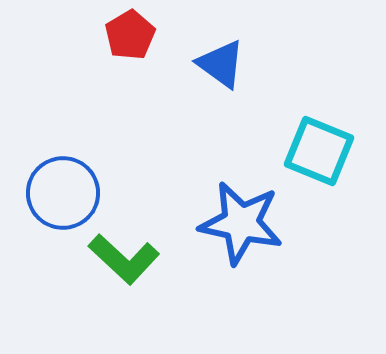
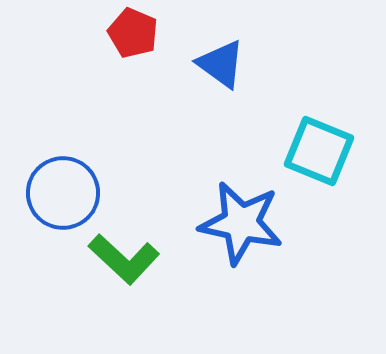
red pentagon: moved 3 px right, 2 px up; rotated 18 degrees counterclockwise
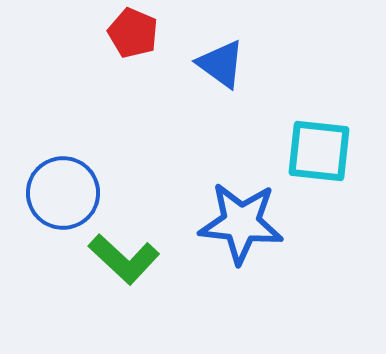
cyan square: rotated 16 degrees counterclockwise
blue star: rotated 6 degrees counterclockwise
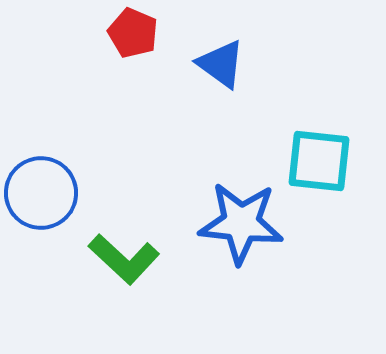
cyan square: moved 10 px down
blue circle: moved 22 px left
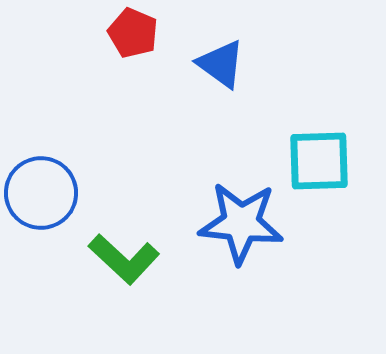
cyan square: rotated 8 degrees counterclockwise
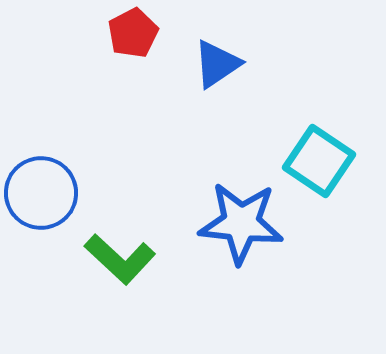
red pentagon: rotated 21 degrees clockwise
blue triangle: moved 4 px left; rotated 50 degrees clockwise
cyan square: rotated 36 degrees clockwise
green L-shape: moved 4 px left
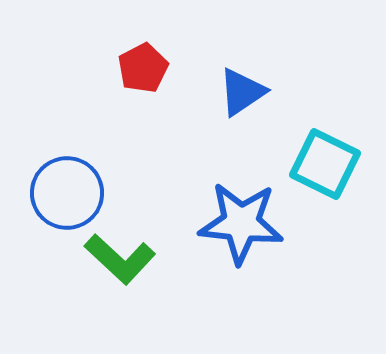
red pentagon: moved 10 px right, 35 px down
blue triangle: moved 25 px right, 28 px down
cyan square: moved 6 px right, 3 px down; rotated 8 degrees counterclockwise
blue circle: moved 26 px right
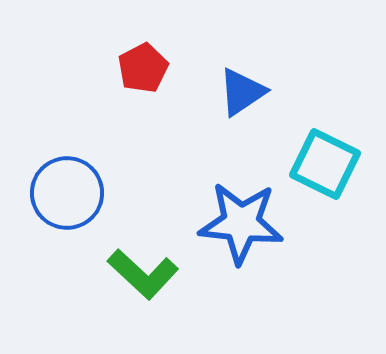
green L-shape: moved 23 px right, 15 px down
